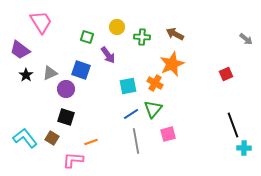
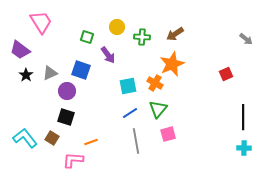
brown arrow: rotated 60 degrees counterclockwise
purple circle: moved 1 px right, 2 px down
green triangle: moved 5 px right
blue line: moved 1 px left, 1 px up
black line: moved 10 px right, 8 px up; rotated 20 degrees clockwise
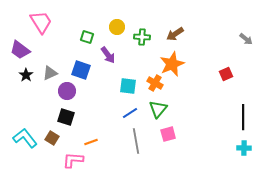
cyan square: rotated 18 degrees clockwise
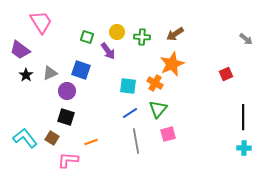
yellow circle: moved 5 px down
purple arrow: moved 4 px up
pink L-shape: moved 5 px left
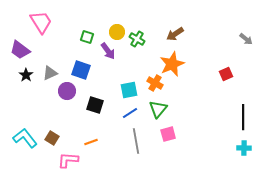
green cross: moved 5 px left, 2 px down; rotated 28 degrees clockwise
cyan square: moved 1 px right, 4 px down; rotated 18 degrees counterclockwise
black square: moved 29 px right, 12 px up
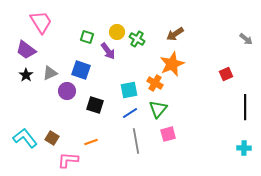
purple trapezoid: moved 6 px right
black line: moved 2 px right, 10 px up
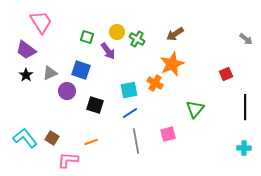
green triangle: moved 37 px right
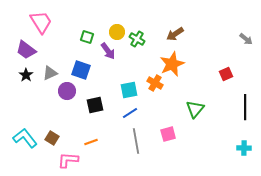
black square: rotated 30 degrees counterclockwise
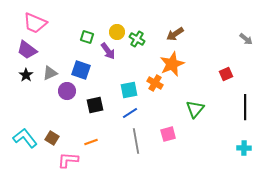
pink trapezoid: moved 6 px left, 1 px down; rotated 145 degrees clockwise
purple trapezoid: moved 1 px right
